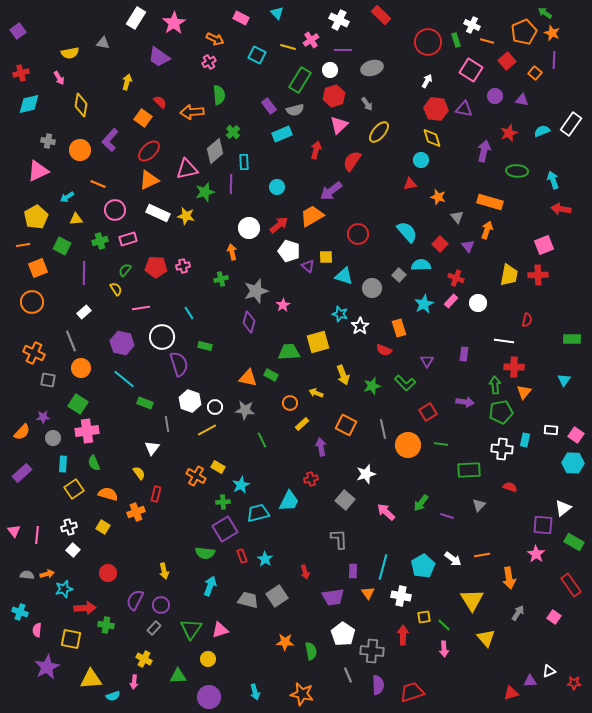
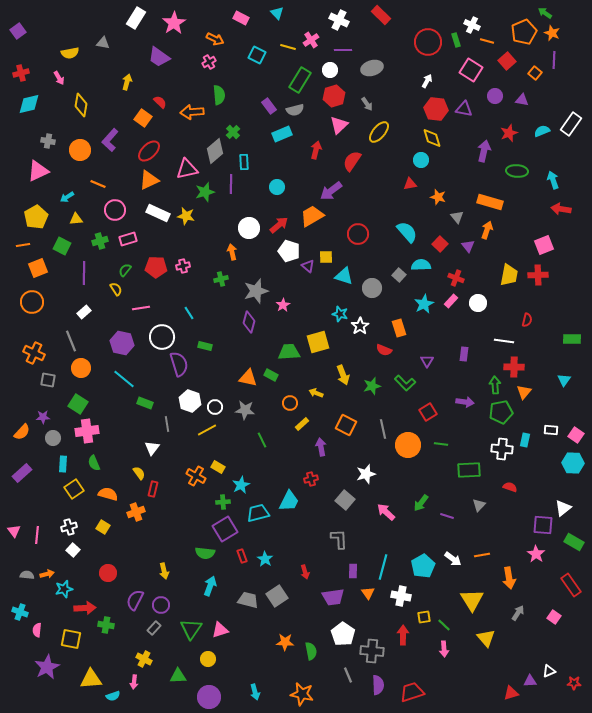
red rectangle at (156, 494): moved 3 px left, 5 px up
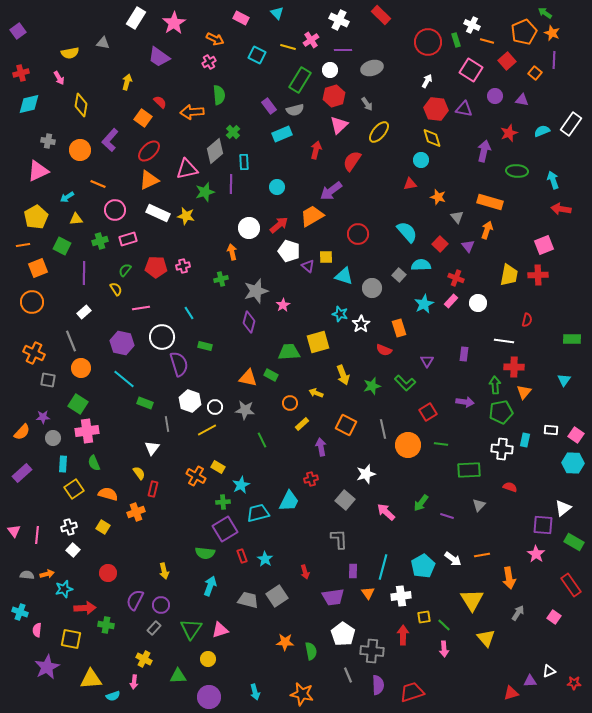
white star at (360, 326): moved 1 px right, 2 px up
white cross at (401, 596): rotated 18 degrees counterclockwise
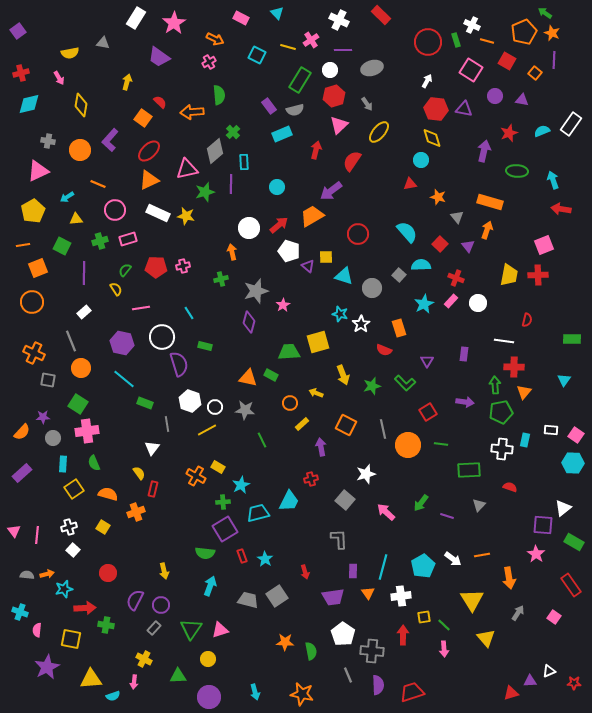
red square at (507, 61): rotated 18 degrees counterclockwise
yellow pentagon at (36, 217): moved 3 px left, 6 px up
